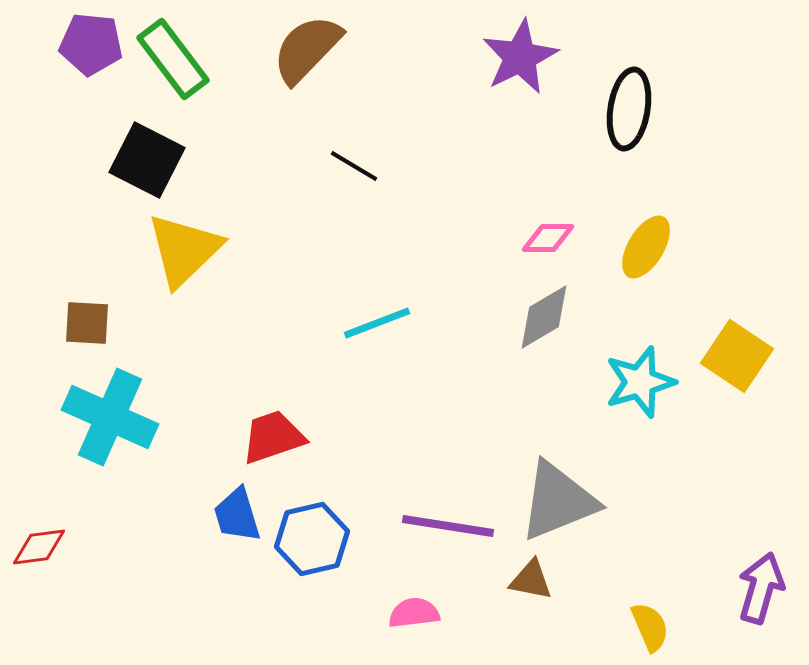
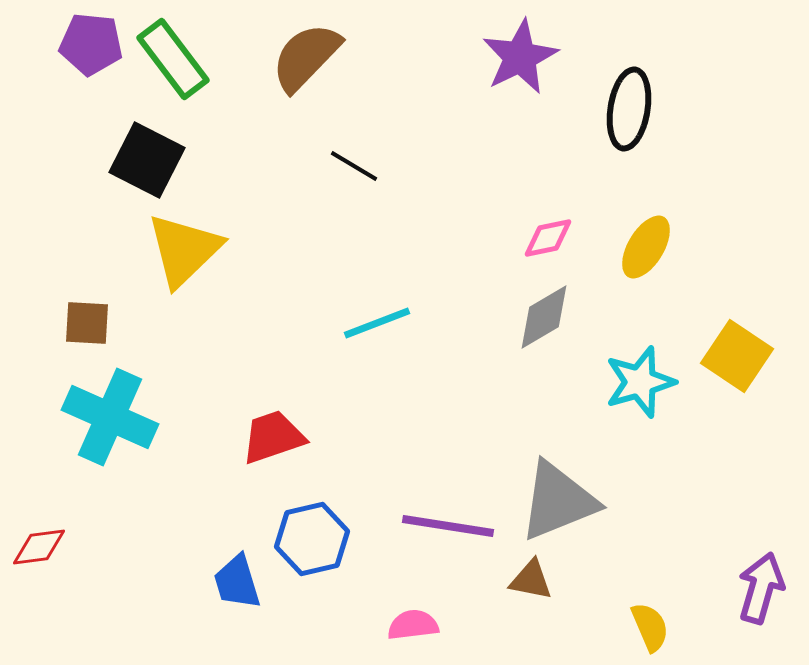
brown semicircle: moved 1 px left, 8 px down
pink diamond: rotated 12 degrees counterclockwise
blue trapezoid: moved 67 px down
pink semicircle: moved 1 px left, 12 px down
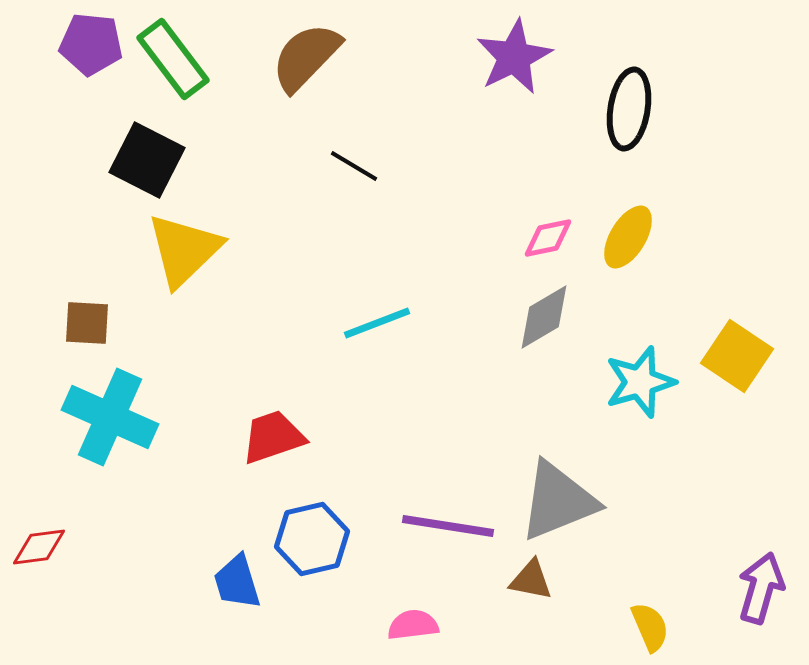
purple star: moved 6 px left
yellow ellipse: moved 18 px left, 10 px up
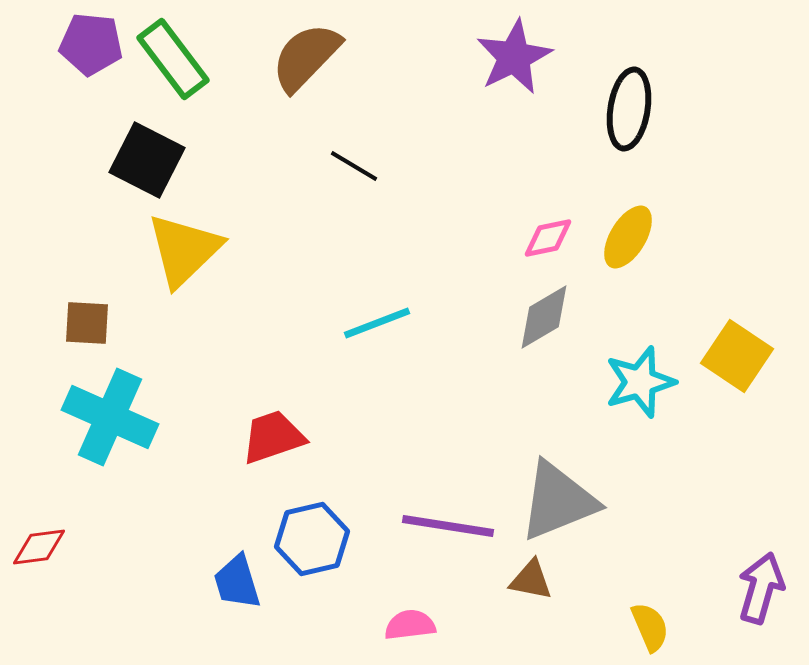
pink semicircle: moved 3 px left
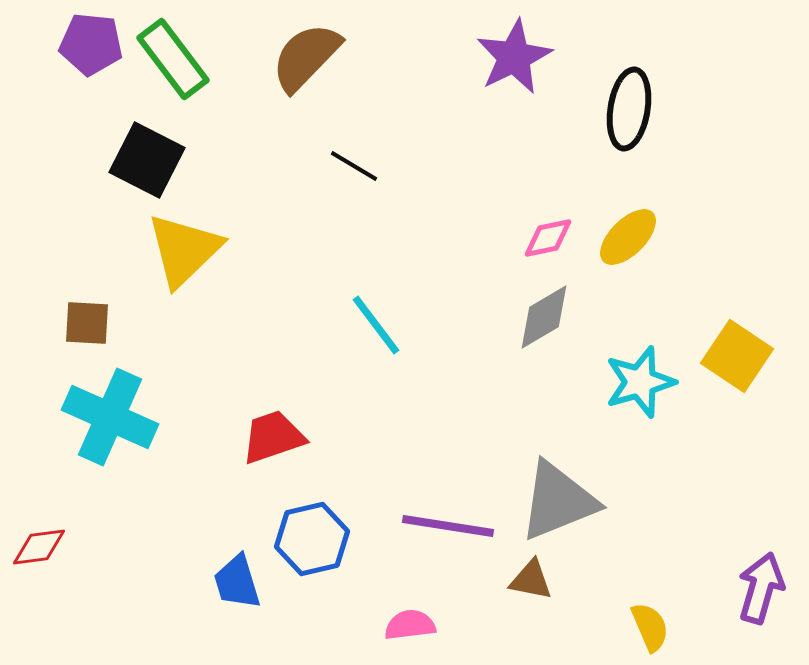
yellow ellipse: rotated 14 degrees clockwise
cyan line: moved 1 px left, 2 px down; rotated 74 degrees clockwise
